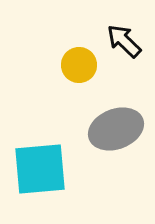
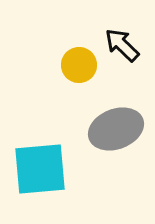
black arrow: moved 2 px left, 4 px down
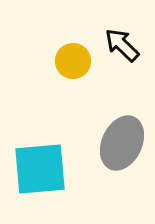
yellow circle: moved 6 px left, 4 px up
gray ellipse: moved 6 px right, 14 px down; rotated 44 degrees counterclockwise
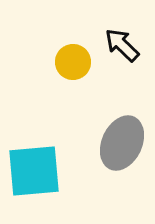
yellow circle: moved 1 px down
cyan square: moved 6 px left, 2 px down
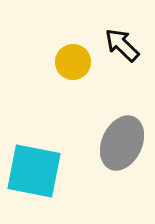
cyan square: rotated 16 degrees clockwise
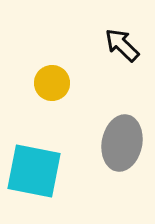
yellow circle: moved 21 px left, 21 px down
gray ellipse: rotated 14 degrees counterclockwise
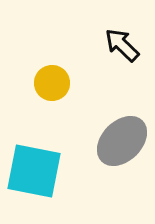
gray ellipse: moved 2 px up; rotated 34 degrees clockwise
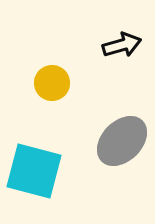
black arrow: rotated 120 degrees clockwise
cyan square: rotated 4 degrees clockwise
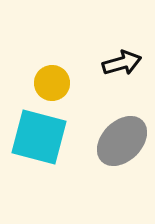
black arrow: moved 18 px down
cyan square: moved 5 px right, 34 px up
